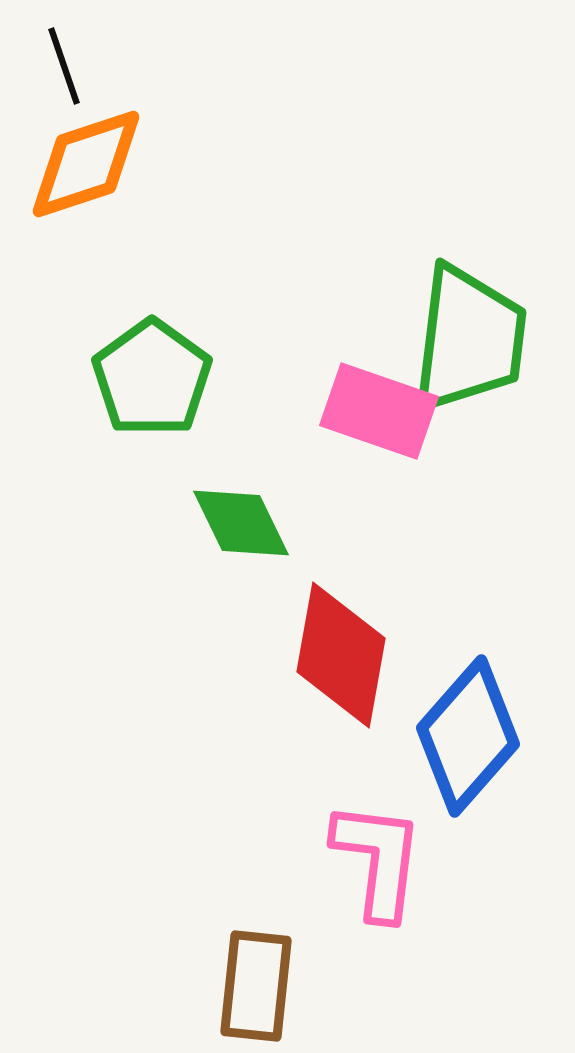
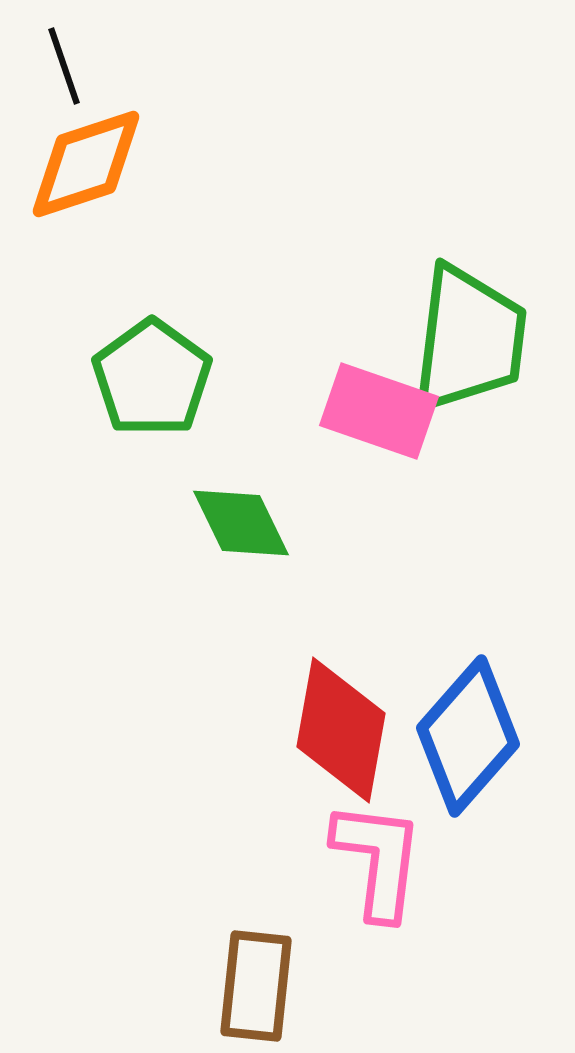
red diamond: moved 75 px down
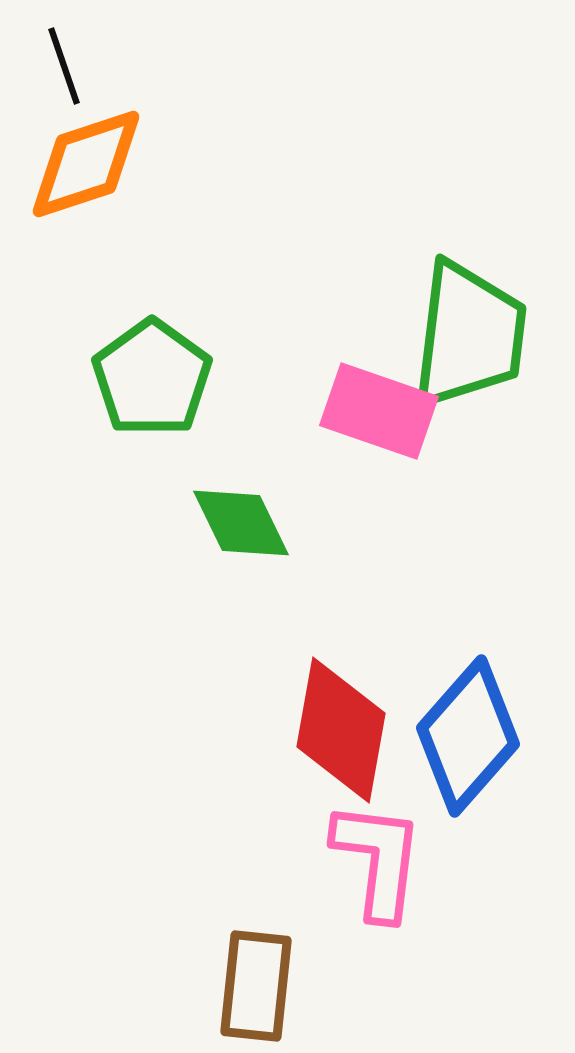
green trapezoid: moved 4 px up
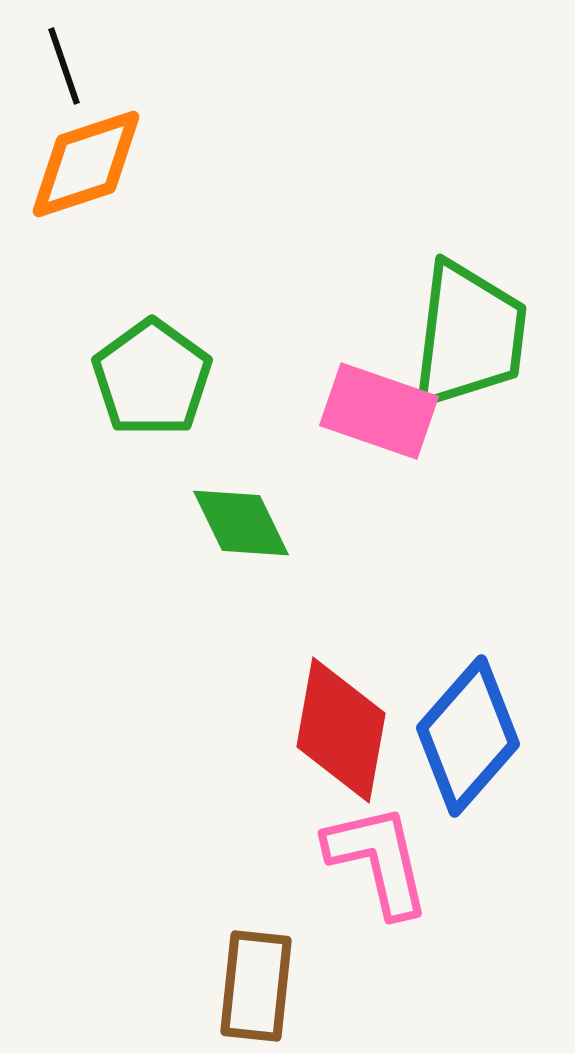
pink L-shape: rotated 20 degrees counterclockwise
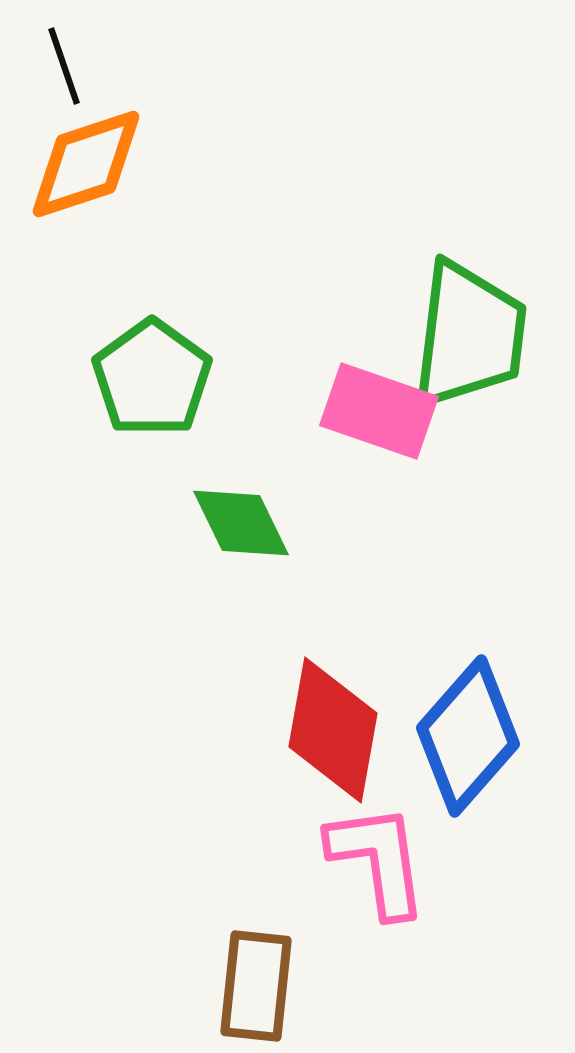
red diamond: moved 8 px left
pink L-shape: rotated 5 degrees clockwise
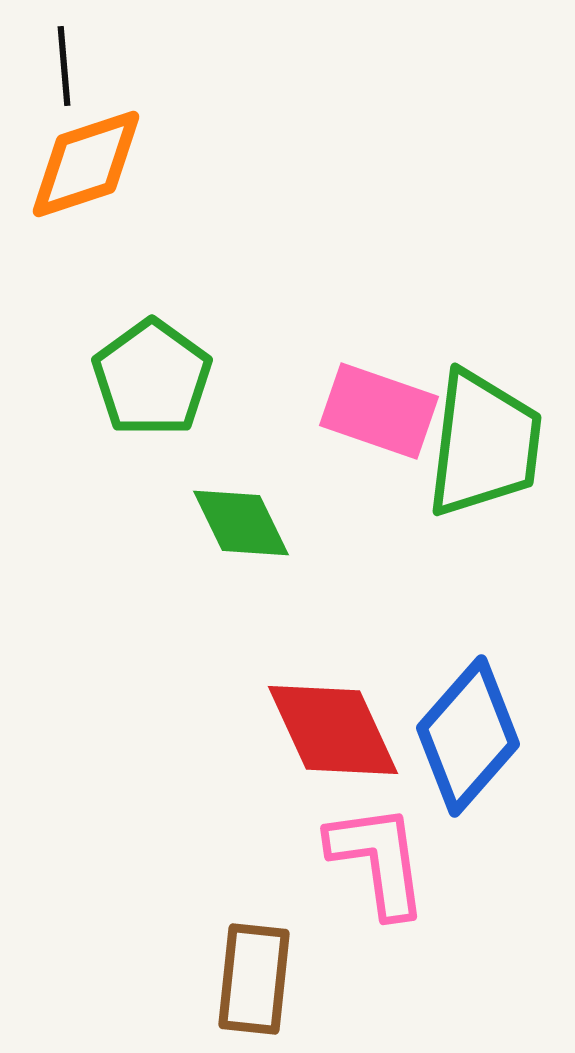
black line: rotated 14 degrees clockwise
green trapezoid: moved 15 px right, 109 px down
red diamond: rotated 35 degrees counterclockwise
brown rectangle: moved 2 px left, 7 px up
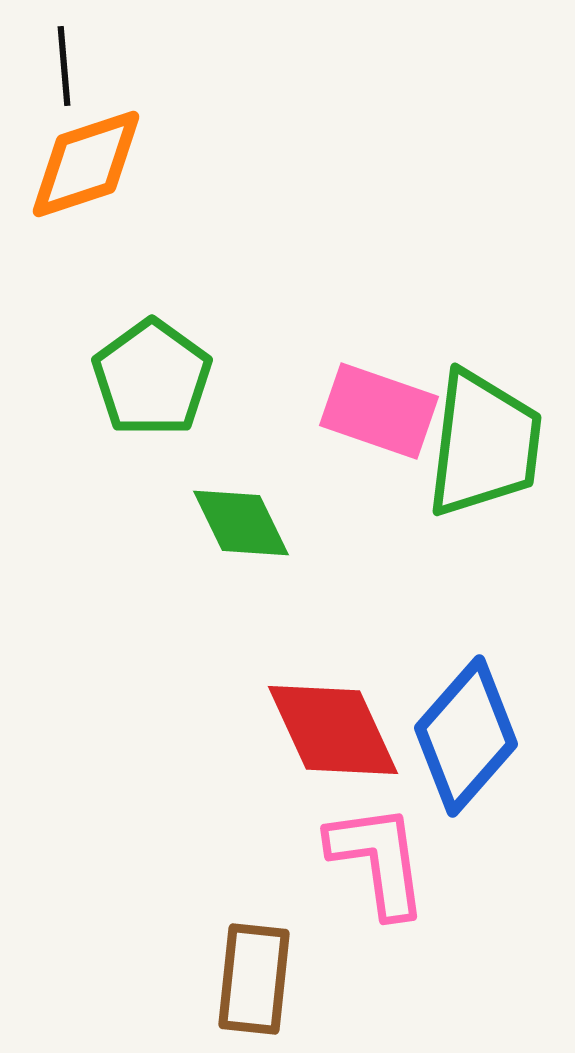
blue diamond: moved 2 px left
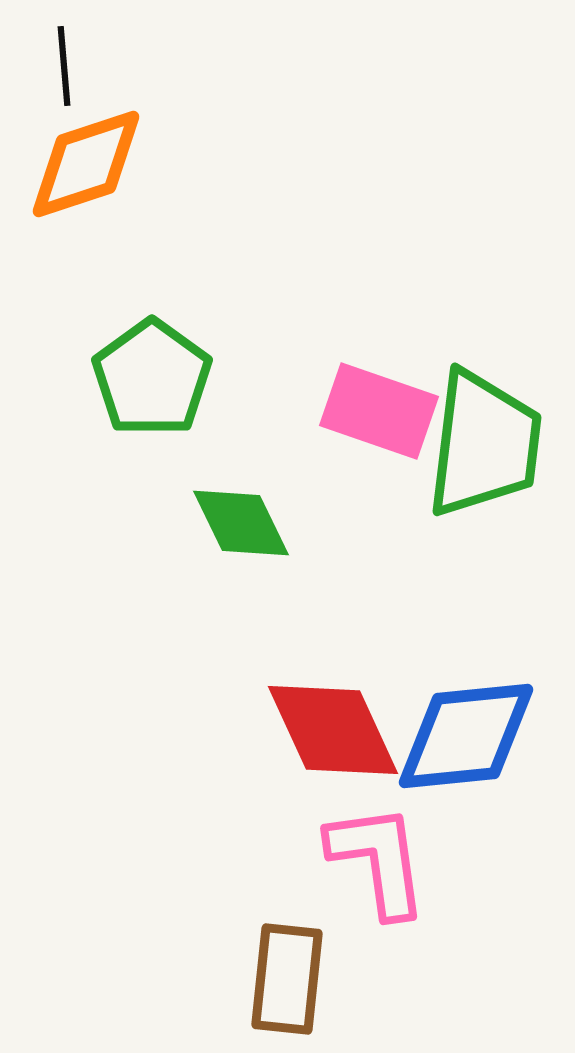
blue diamond: rotated 43 degrees clockwise
brown rectangle: moved 33 px right
